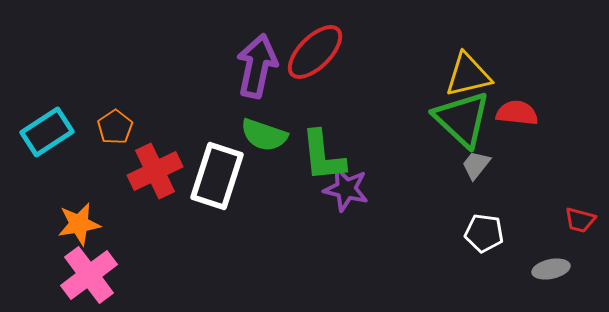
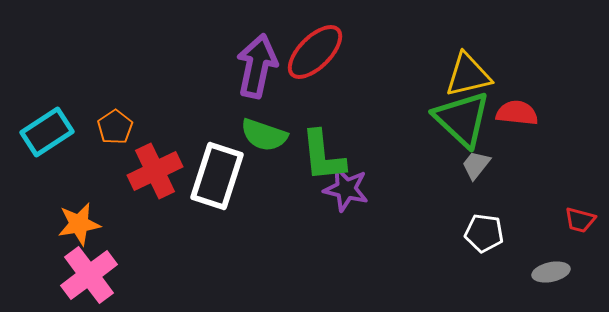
gray ellipse: moved 3 px down
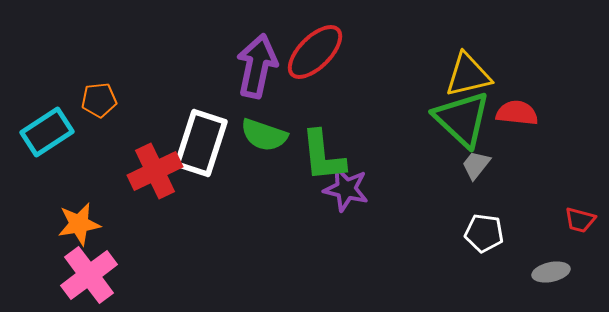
orange pentagon: moved 16 px left, 27 px up; rotated 28 degrees clockwise
white rectangle: moved 16 px left, 33 px up
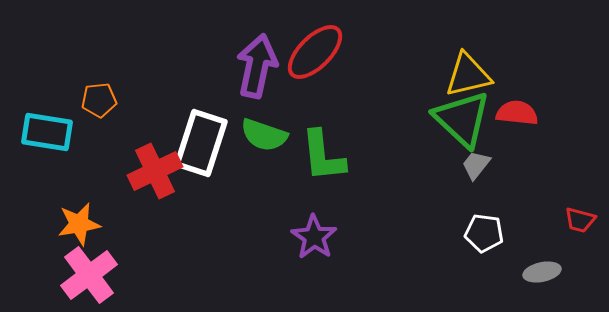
cyan rectangle: rotated 42 degrees clockwise
purple star: moved 32 px left, 48 px down; rotated 21 degrees clockwise
gray ellipse: moved 9 px left
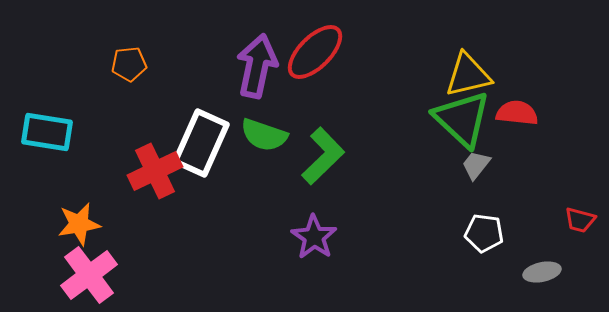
orange pentagon: moved 30 px right, 36 px up
white rectangle: rotated 6 degrees clockwise
green L-shape: rotated 128 degrees counterclockwise
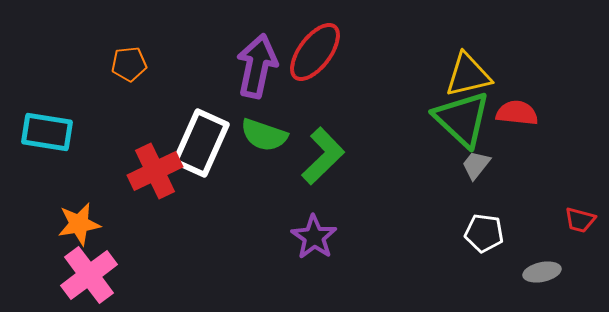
red ellipse: rotated 8 degrees counterclockwise
